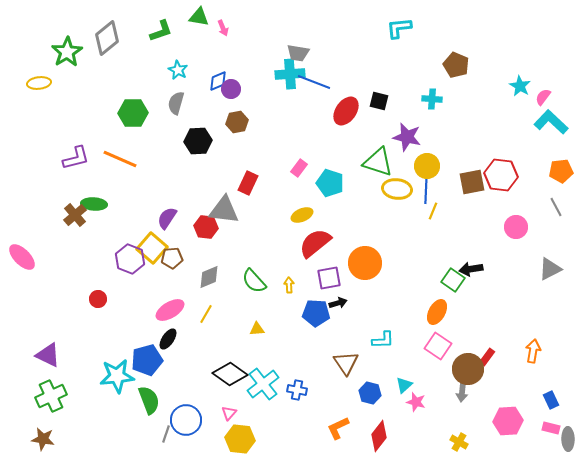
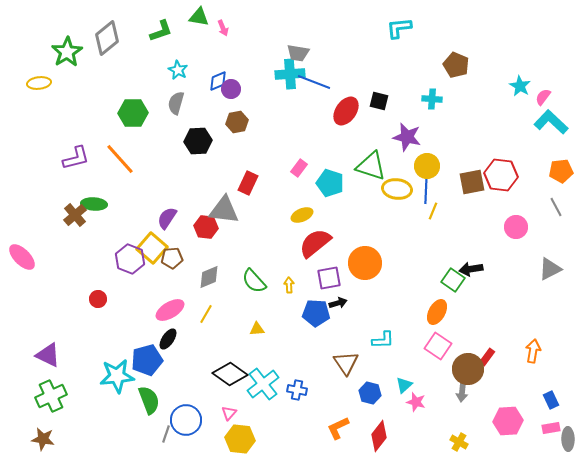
orange line at (120, 159): rotated 24 degrees clockwise
green triangle at (378, 162): moved 7 px left, 4 px down
pink rectangle at (551, 428): rotated 24 degrees counterclockwise
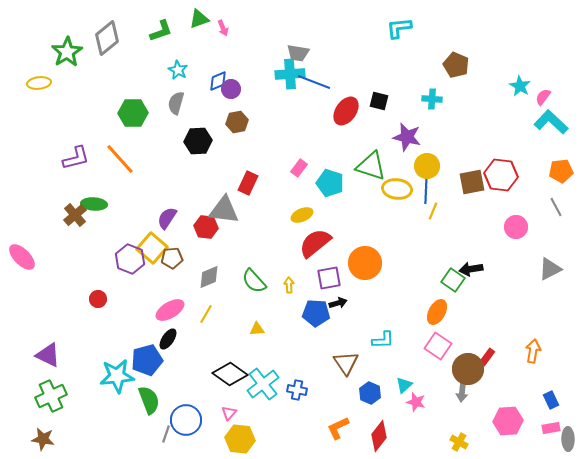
green triangle at (199, 17): moved 2 px down; rotated 30 degrees counterclockwise
blue hexagon at (370, 393): rotated 10 degrees clockwise
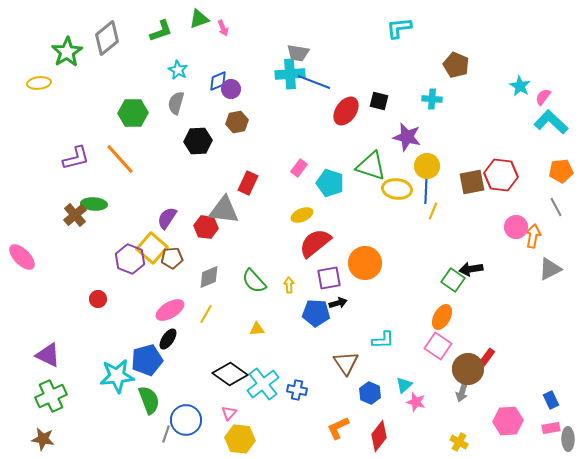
orange ellipse at (437, 312): moved 5 px right, 5 px down
orange arrow at (533, 351): moved 115 px up
gray arrow at (462, 392): rotated 12 degrees clockwise
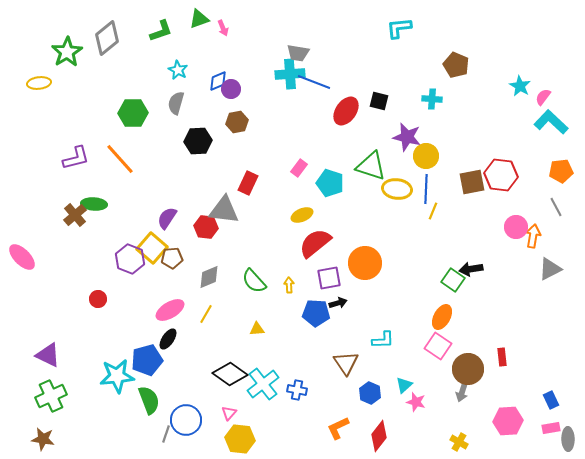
yellow circle at (427, 166): moved 1 px left, 10 px up
red rectangle at (487, 357): moved 15 px right; rotated 42 degrees counterclockwise
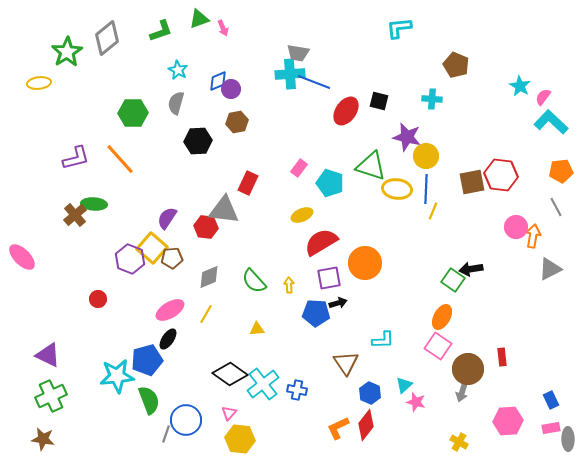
red semicircle at (315, 243): moved 6 px right, 1 px up; rotated 8 degrees clockwise
red diamond at (379, 436): moved 13 px left, 11 px up
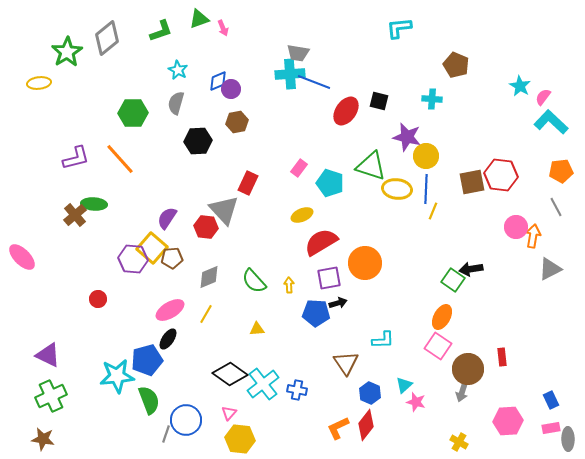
gray triangle at (224, 210): rotated 40 degrees clockwise
purple hexagon at (130, 259): moved 3 px right; rotated 16 degrees counterclockwise
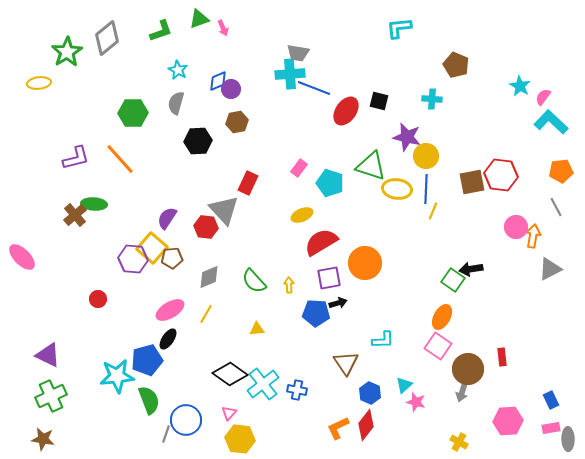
blue line at (314, 82): moved 6 px down
